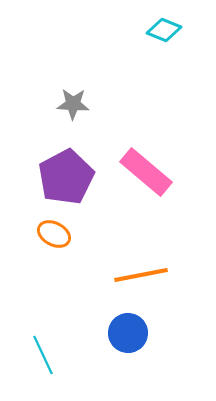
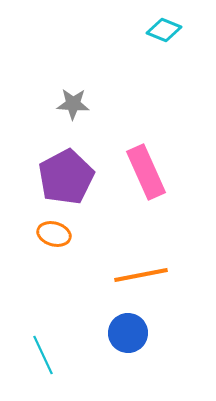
pink rectangle: rotated 26 degrees clockwise
orange ellipse: rotated 12 degrees counterclockwise
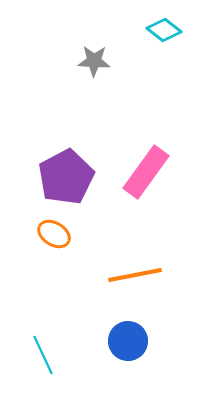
cyan diamond: rotated 16 degrees clockwise
gray star: moved 21 px right, 43 px up
pink rectangle: rotated 60 degrees clockwise
orange ellipse: rotated 16 degrees clockwise
orange line: moved 6 px left
blue circle: moved 8 px down
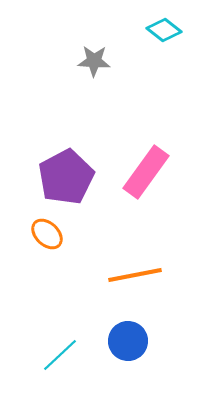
orange ellipse: moved 7 px left; rotated 12 degrees clockwise
cyan line: moved 17 px right; rotated 72 degrees clockwise
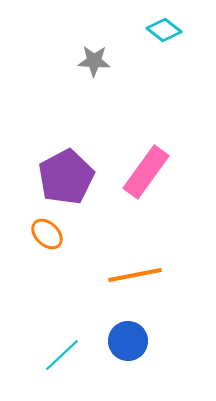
cyan line: moved 2 px right
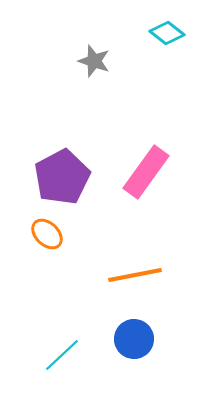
cyan diamond: moved 3 px right, 3 px down
gray star: rotated 16 degrees clockwise
purple pentagon: moved 4 px left
blue circle: moved 6 px right, 2 px up
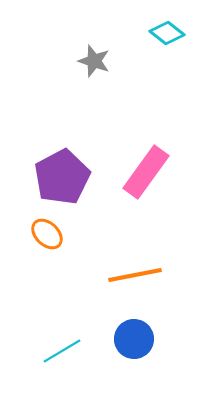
cyan line: moved 4 px up; rotated 12 degrees clockwise
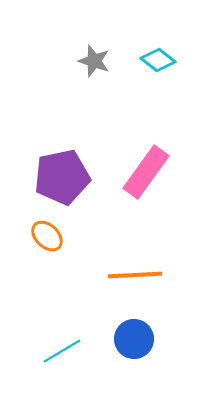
cyan diamond: moved 9 px left, 27 px down
purple pentagon: rotated 16 degrees clockwise
orange ellipse: moved 2 px down
orange line: rotated 8 degrees clockwise
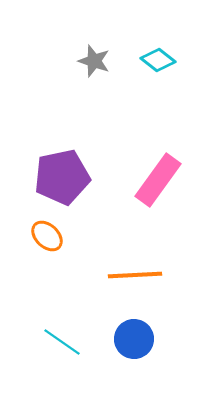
pink rectangle: moved 12 px right, 8 px down
cyan line: moved 9 px up; rotated 66 degrees clockwise
